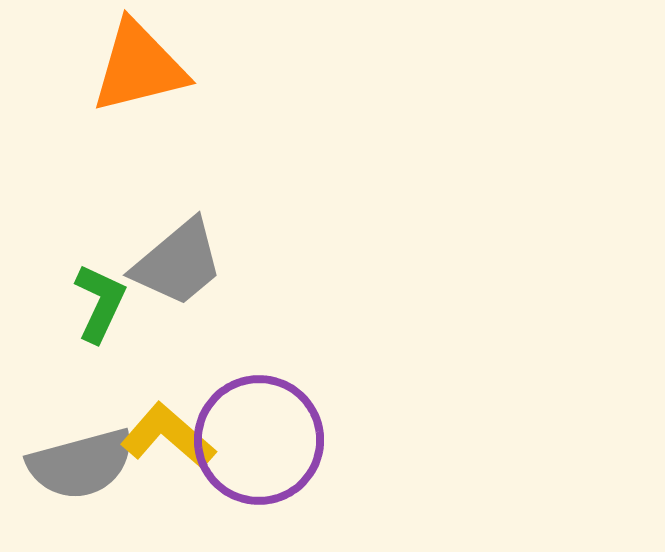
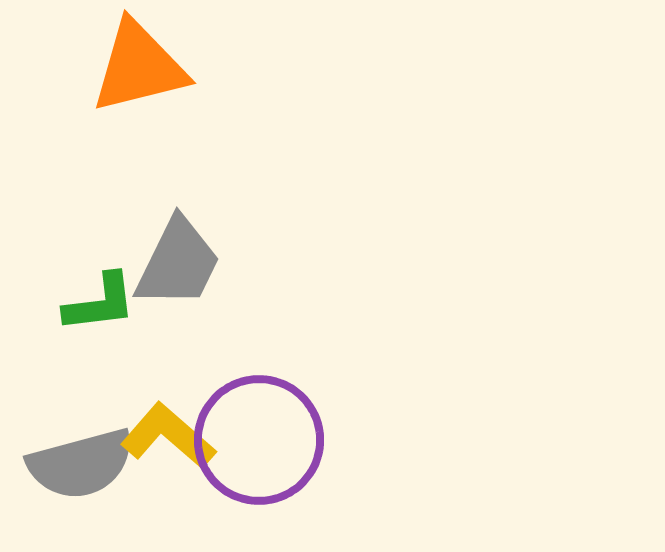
gray trapezoid: rotated 24 degrees counterclockwise
green L-shape: rotated 58 degrees clockwise
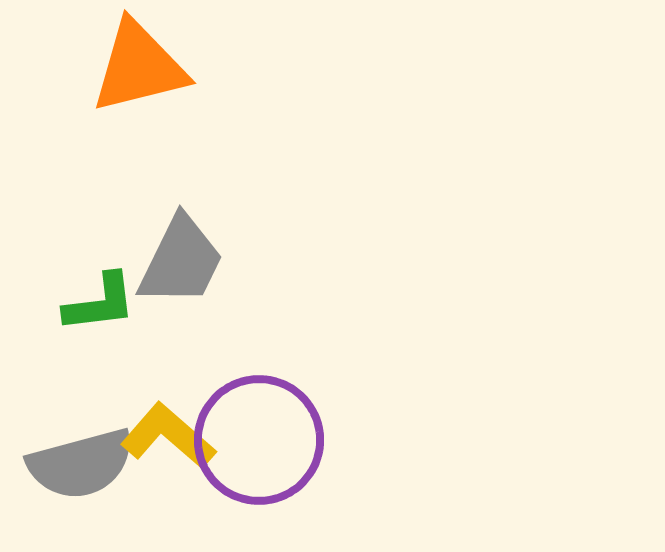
gray trapezoid: moved 3 px right, 2 px up
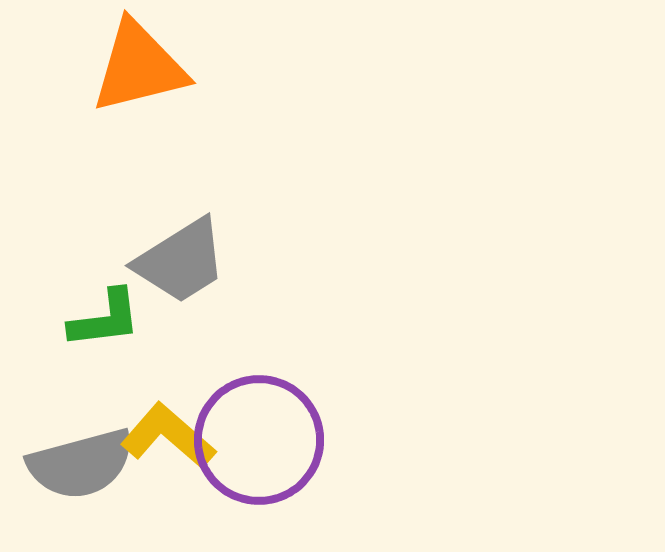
gray trapezoid: rotated 32 degrees clockwise
green L-shape: moved 5 px right, 16 px down
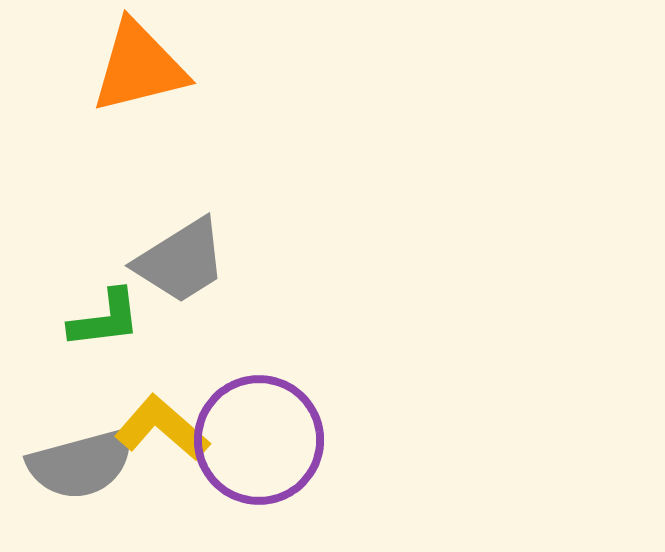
yellow L-shape: moved 6 px left, 8 px up
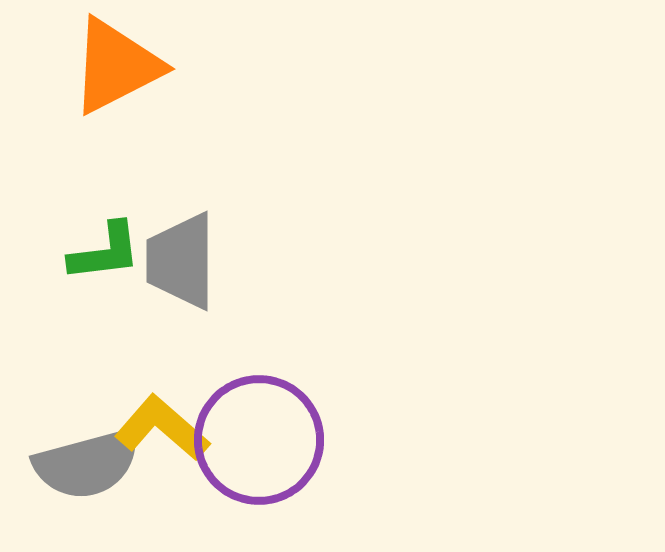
orange triangle: moved 23 px left, 1 px up; rotated 13 degrees counterclockwise
gray trapezoid: rotated 122 degrees clockwise
green L-shape: moved 67 px up
gray semicircle: moved 6 px right
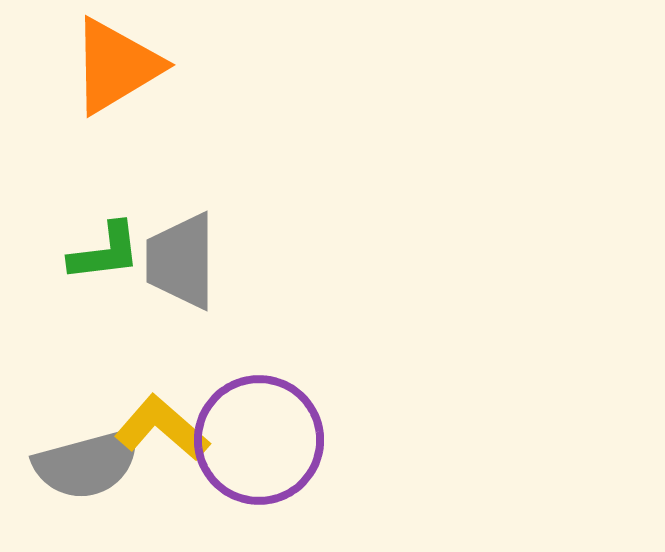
orange triangle: rotated 4 degrees counterclockwise
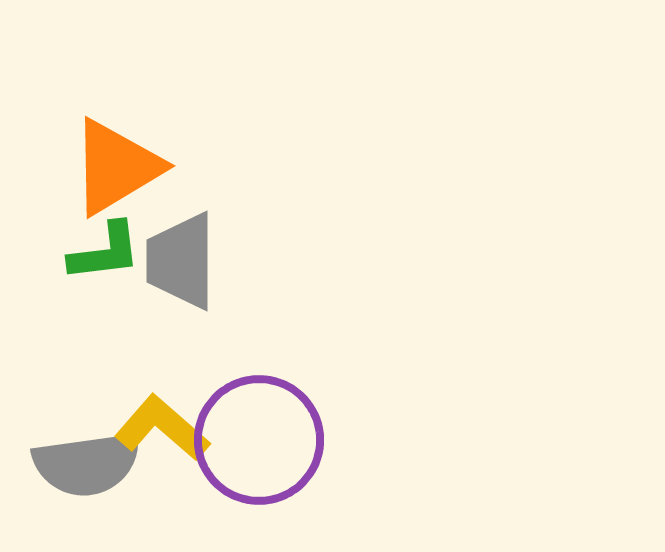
orange triangle: moved 101 px down
gray semicircle: rotated 7 degrees clockwise
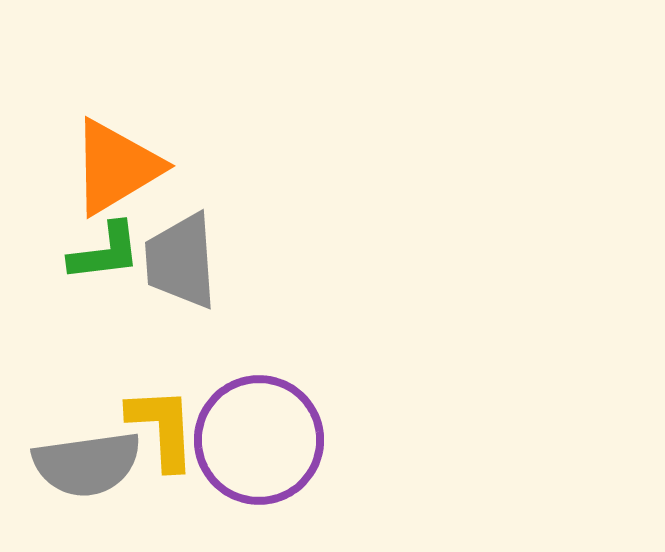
gray trapezoid: rotated 4 degrees counterclockwise
yellow L-shape: rotated 46 degrees clockwise
